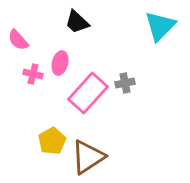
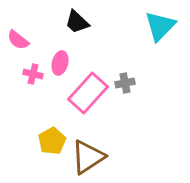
pink semicircle: rotated 10 degrees counterclockwise
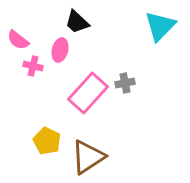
pink ellipse: moved 13 px up
pink cross: moved 8 px up
yellow pentagon: moved 5 px left; rotated 16 degrees counterclockwise
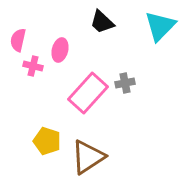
black trapezoid: moved 25 px right
pink semicircle: rotated 65 degrees clockwise
yellow pentagon: rotated 8 degrees counterclockwise
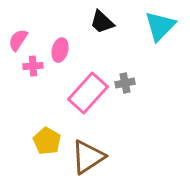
pink semicircle: rotated 20 degrees clockwise
pink cross: rotated 18 degrees counterclockwise
yellow pentagon: rotated 12 degrees clockwise
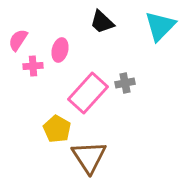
yellow pentagon: moved 10 px right, 12 px up
brown triangle: moved 1 px right; rotated 30 degrees counterclockwise
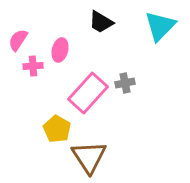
black trapezoid: moved 1 px left; rotated 12 degrees counterclockwise
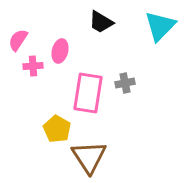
pink ellipse: moved 1 px down
pink rectangle: rotated 33 degrees counterclockwise
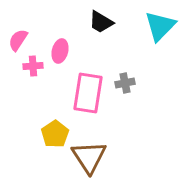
yellow pentagon: moved 2 px left, 5 px down; rotated 8 degrees clockwise
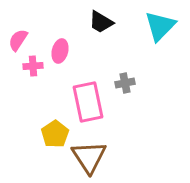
pink rectangle: moved 9 px down; rotated 21 degrees counterclockwise
